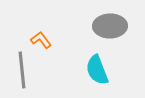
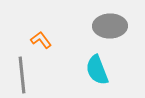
gray line: moved 5 px down
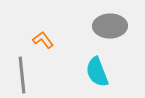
orange L-shape: moved 2 px right
cyan semicircle: moved 2 px down
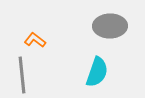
orange L-shape: moved 8 px left; rotated 15 degrees counterclockwise
cyan semicircle: rotated 140 degrees counterclockwise
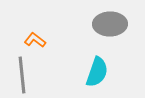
gray ellipse: moved 2 px up
